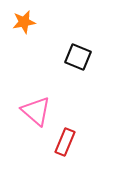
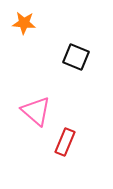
orange star: moved 1 px down; rotated 15 degrees clockwise
black square: moved 2 px left
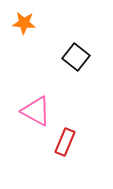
black square: rotated 16 degrees clockwise
pink triangle: rotated 12 degrees counterclockwise
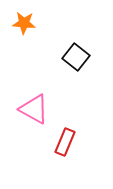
pink triangle: moved 2 px left, 2 px up
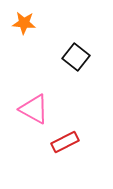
red rectangle: rotated 40 degrees clockwise
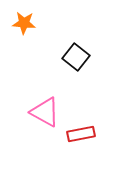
pink triangle: moved 11 px right, 3 px down
red rectangle: moved 16 px right, 8 px up; rotated 16 degrees clockwise
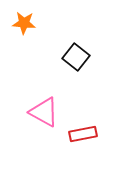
pink triangle: moved 1 px left
red rectangle: moved 2 px right
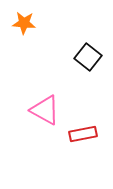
black square: moved 12 px right
pink triangle: moved 1 px right, 2 px up
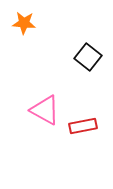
red rectangle: moved 8 px up
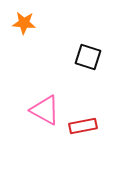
black square: rotated 20 degrees counterclockwise
